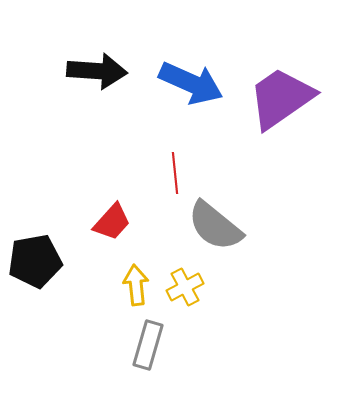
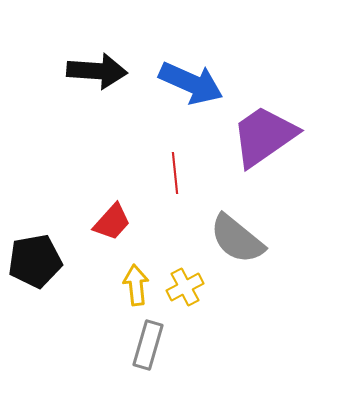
purple trapezoid: moved 17 px left, 38 px down
gray semicircle: moved 22 px right, 13 px down
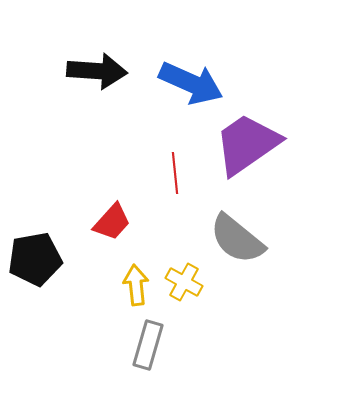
purple trapezoid: moved 17 px left, 8 px down
black pentagon: moved 2 px up
yellow cross: moved 1 px left, 5 px up; rotated 33 degrees counterclockwise
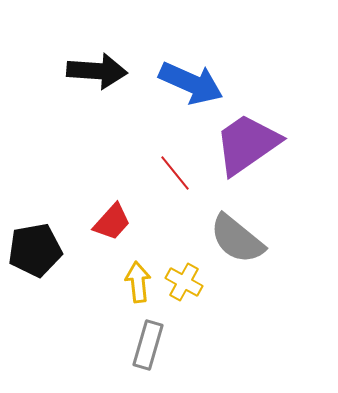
red line: rotated 33 degrees counterclockwise
black pentagon: moved 9 px up
yellow arrow: moved 2 px right, 3 px up
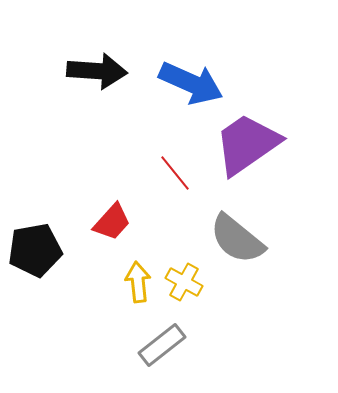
gray rectangle: moved 14 px right; rotated 36 degrees clockwise
